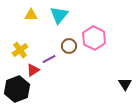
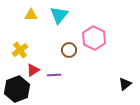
brown circle: moved 4 px down
purple line: moved 5 px right, 16 px down; rotated 24 degrees clockwise
black triangle: rotated 24 degrees clockwise
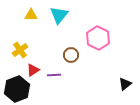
pink hexagon: moved 4 px right
brown circle: moved 2 px right, 5 px down
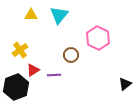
black hexagon: moved 1 px left, 2 px up
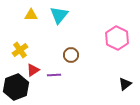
pink hexagon: moved 19 px right
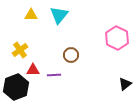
red triangle: rotated 32 degrees clockwise
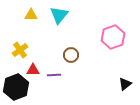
pink hexagon: moved 4 px left, 1 px up; rotated 15 degrees clockwise
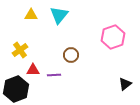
black hexagon: moved 2 px down
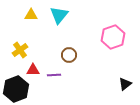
brown circle: moved 2 px left
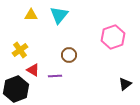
red triangle: rotated 32 degrees clockwise
purple line: moved 1 px right, 1 px down
